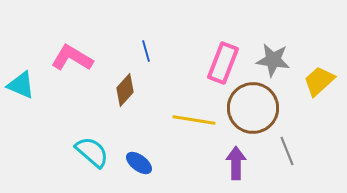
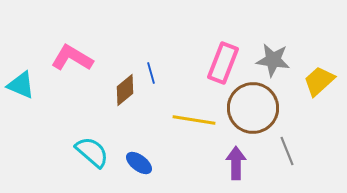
blue line: moved 5 px right, 22 px down
brown diamond: rotated 8 degrees clockwise
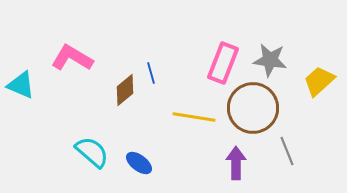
gray star: moved 3 px left
yellow line: moved 3 px up
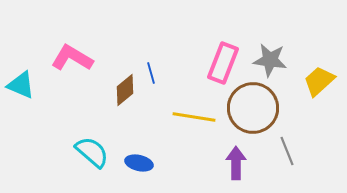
blue ellipse: rotated 24 degrees counterclockwise
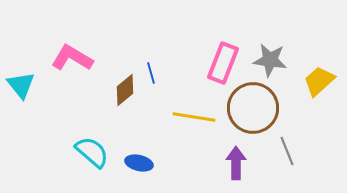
cyan triangle: rotated 28 degrees clockwise
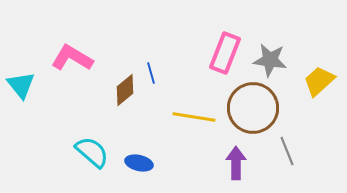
pink rectangle: moved 2 px right, 10 px up
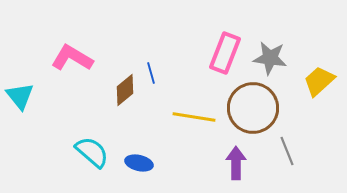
gray star: moved 2 px up
cyan triangle: moved 1 px left, 11 px down
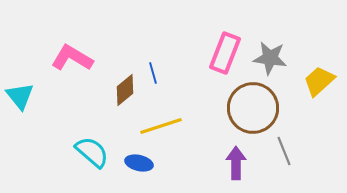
blue line: moved 2 px right
yellow line: moved 33 px left, 9 px down; rotated 27 degrees counterclockwise
gray line: moved 3 px left
